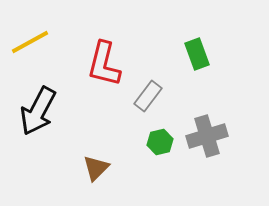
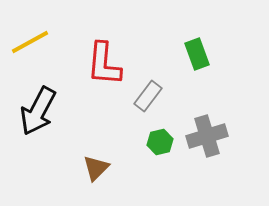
red L-shape: rotated 9 degrees counterclockwise
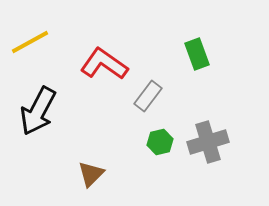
red L-shape: rotated 120 degrees clockwise
gray cross: moved 1 px right, 6 px down
brown triangle: moved 5 px left, 6 px down
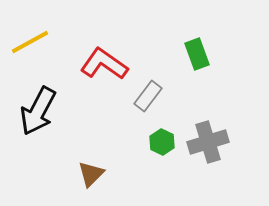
green hexagon: moved 2 px right; rotated 20 degrees counterclockwise
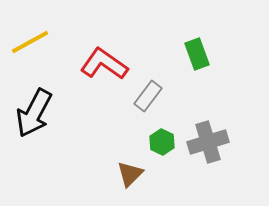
black arrow: moved 4 px left, 2 px down
brown triangle: moved 39 px right
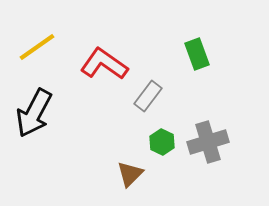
yellow line: moved 7 px right, 5 px down; rotated 6 degrees counterclockwise
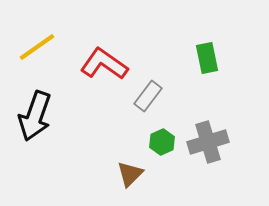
green rectangle: moved 10 px right, 4 px down; rotated 8 degrees clockwise
black arrow: moved 1 px right, 3 px down; rotated 9 degrees counterclockwise
green hexagon: rotated 10 degrees clockwise
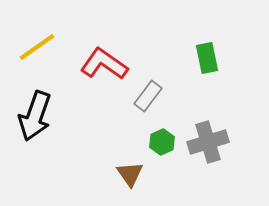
brown triangle: rotated 20 degrees counterclockwise
